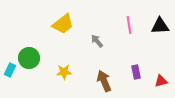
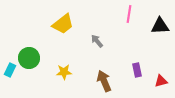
pink line: moved 11 px up; rotated 18 degrees clockwise
purple rectangle: moved 1 px right, 2 px up
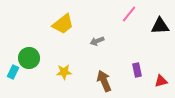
pink line: rotated 30 degrees clockwise
gray arrow: rotated 72 degrees counterclockwise
cyan rectangle: moved 3 px right, 2 px down
